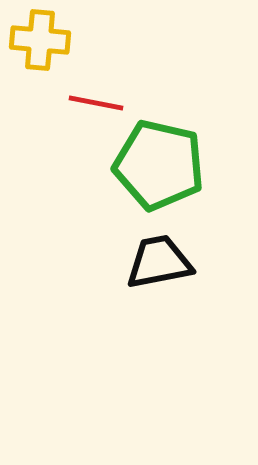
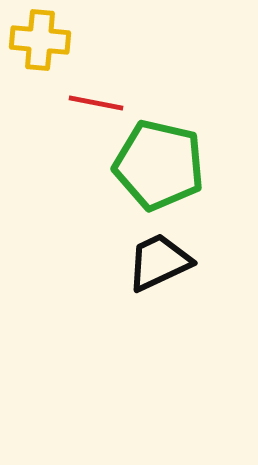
black trapezoid: rotated 14 degrees counterclockwise
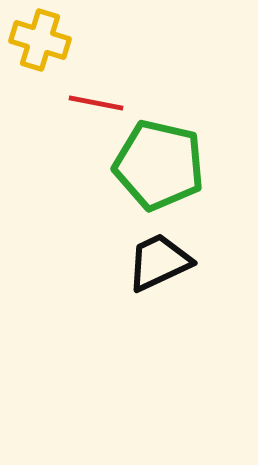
yellow cross: rotated 12 degrees clockwise
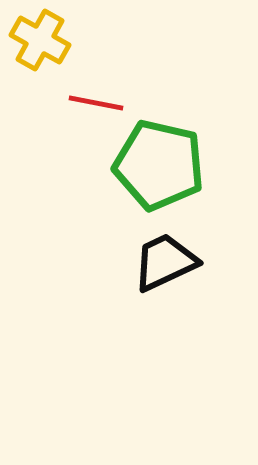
yellow cross: rotated 12 degrees clockwise
black trapezoid: moved 6 px right
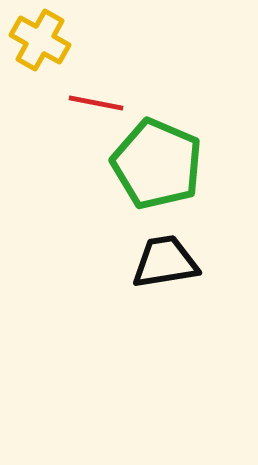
green pentagon: moved 2 px left, 1 px up; rotated 10 degrees clockwise
black trapezoid: rotated 16 degrees clockwise
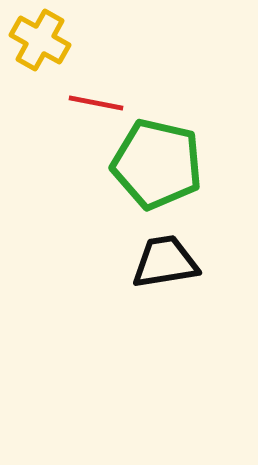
green pentagon: rotated 10 degrees counterclockwise
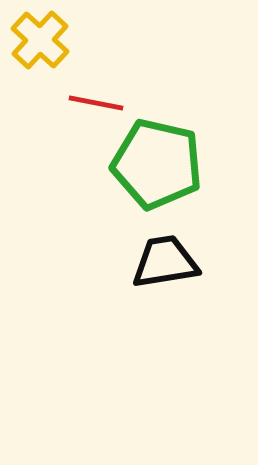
yellow cross: rotated 14 degrees clockwise
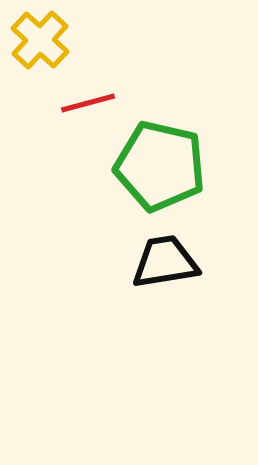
red line: moved 8 px left; rotated 26 degrees counterclockwise
green pentagon: moved 3 px right, 2 px down
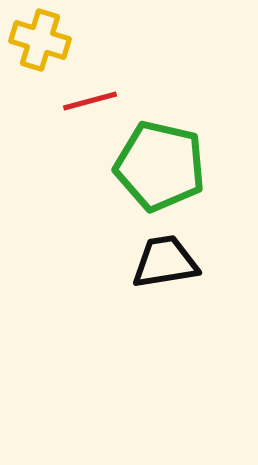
yellow cross: rotated 26 degrees counterclockwise
red line: moved 2 px right, 2 px up
